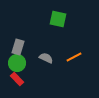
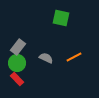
green square: moved 3 px right, 1 px up
gray rectangle: rotated 21 degrees clockwise
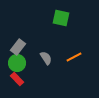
gray semicircle: rotated 32 degrees clockwise
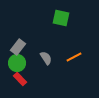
red rectangle: moved 3 px right
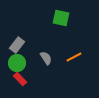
gray rectangle: moved 1 px left, 2 px up
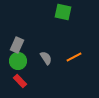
green square: moved 2 px right, 6 px up
gray rectangle: rotated 14 degrees counterclockwise
green circle: moved 1 px right, 2 px up
red rectangle: moved 2 px down
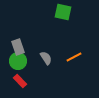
gray rectangle: moved 1 px right, 2 px down; rotated 42 degrees counterclockwise
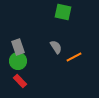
gray semicircle: moved 10 px right, 11 px up
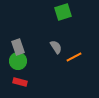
green square: rotated 30 degrees counterclockwise
red rectangle: moved 1 px down; rotated 32 degrees counterclockwise
